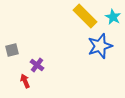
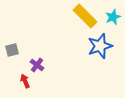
cyan star: rotated 21 degrees clockwise
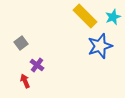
gray square: moved 9 px right, 7 px up; rotated 24 degrees counterclockwise
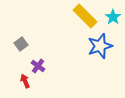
cyan star: rotated 14 degrees counterclockwise
gray square: moved 1 px down
purple cross: moved 1 px right, 1 px down
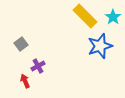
purple cross: rotated 24 degrees clockwise
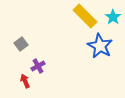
blue star: rotated 25 degrees counterclockwise
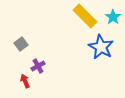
blue star: moved 1 px right, 1 px down
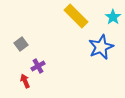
yellow rectangle: moved 9 px left
blue star: rotated 20 degrees clockwise
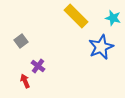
cyan star: moved 1 px down; rotated 21 degrees counterclockwise
gray square: moved 3 px up
purple cross: rotated 24 degrees counterclockwise
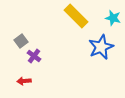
purple cross: moved 4 px left, 10 px up
red arrow: moved 1 px left; rotated 72 degrees counterclockwise
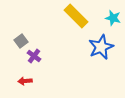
red arrow: moved 1 px right
